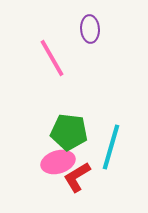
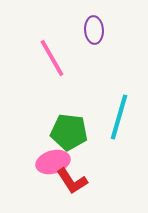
purple ellipse: moved 4 px right, 1 px down
cyan line: moved 8 px right, 30 px up
pink ellipse: moved 5 px left
red L-shape: moved 5 px left, 4 px down; rotated 92 degrees counterclockwise
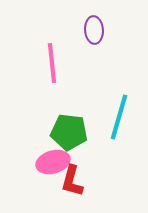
pink line: moved 5 px down; rotated 24 degrees clockwise
red L-shape: rotated 48 degrees clockwise
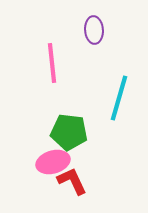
cyan line: moved 19 px up
red L-shape: rotated 140 degrees clockwise
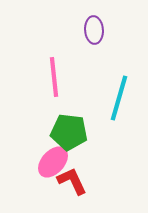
pink line: moved 2 px right, 14 px down
pink ellipse: rotated 32 degrees counterclockwise
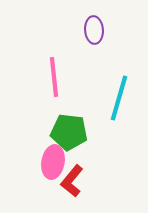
pink ellipse: rotated 32 degrees counterclockwise
red L-shape: rotated 116 degrees counterclockwise
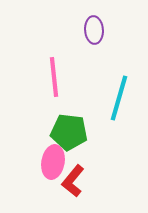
red L-shape: moved 1 px right
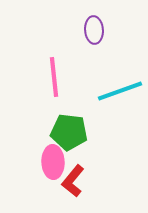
cyan line: moved 1 px right, 7 px up; rotated 54 degrees clockwise
pink ellipse: rotated 12 degrees counterclockwise
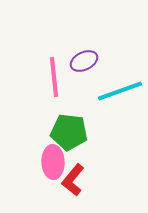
purple ellipse: moved 10 px left, 31 px down; rotated 68 degrees clockwise
red L-shape: moved 1 px up
